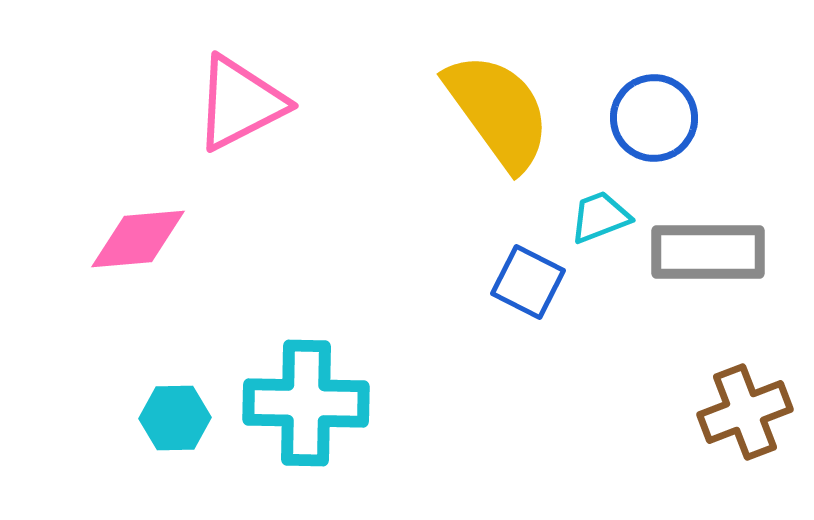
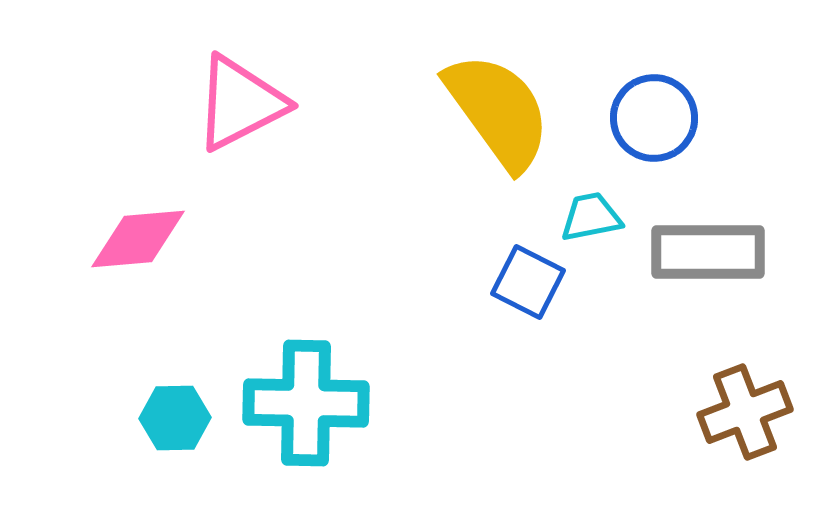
cyan trapezoid: moved 9 px left; rotated 10 degrees clockwise
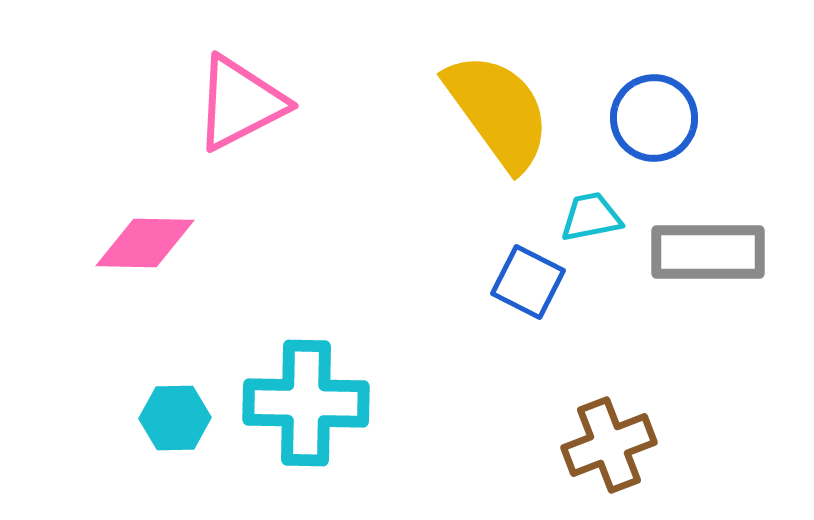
pink diamond: moved 7 px right, 4 px down; rotated 6 degrees clockwise
brown cross: moved 136 px left, 33 px down
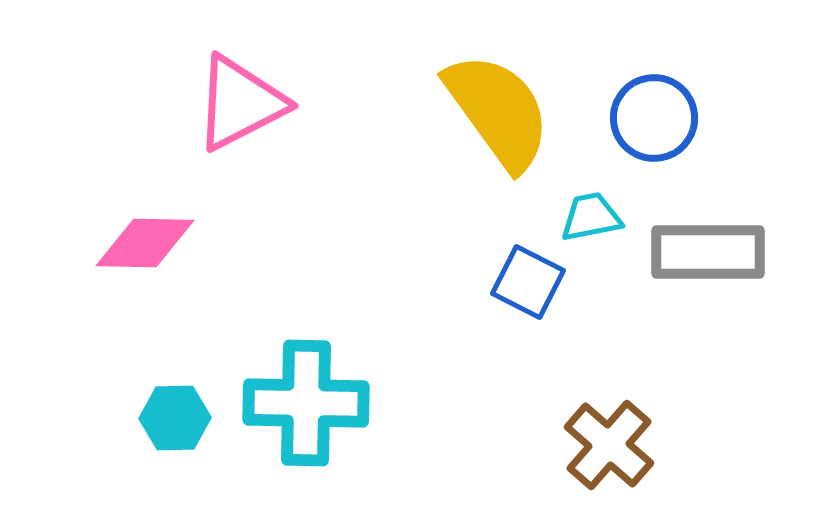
brown cross: rotated 28 degrees counterclockwise
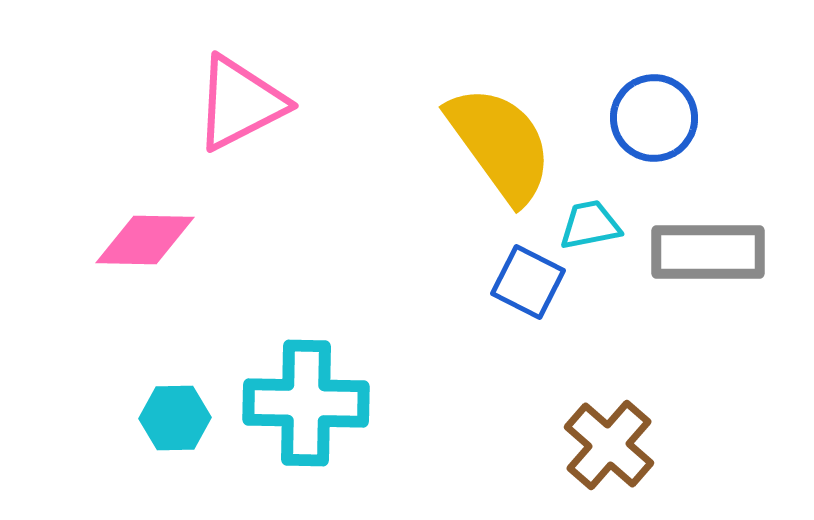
yellow semicircle: moved 2 px right, 33 px down
cyan trapezoid: moved 1 px left, 8 px down
pink diamond: moved 3 px up
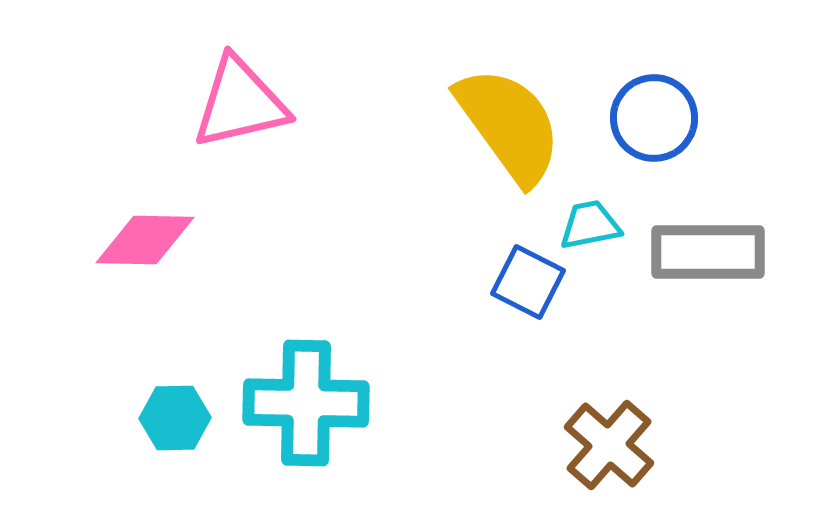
pink triangle: rotated 14 degrees clockwise
yellow semicircle: moved 9 px right, 19 px up
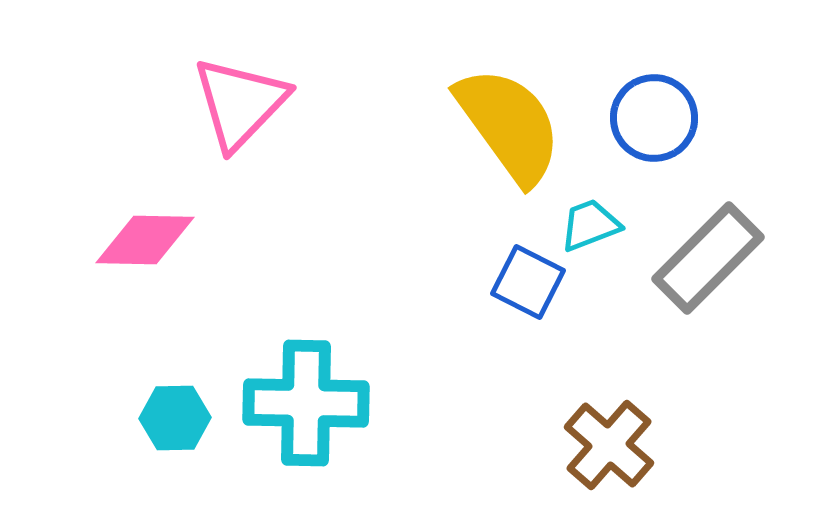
pink triangle: rotated 33 degrees counterclockwise
cyan trapezoid: rotated 10 degrees counterclockwise
gray rectangle: moved 6 px down; rotated 45 degrees counterclockwise
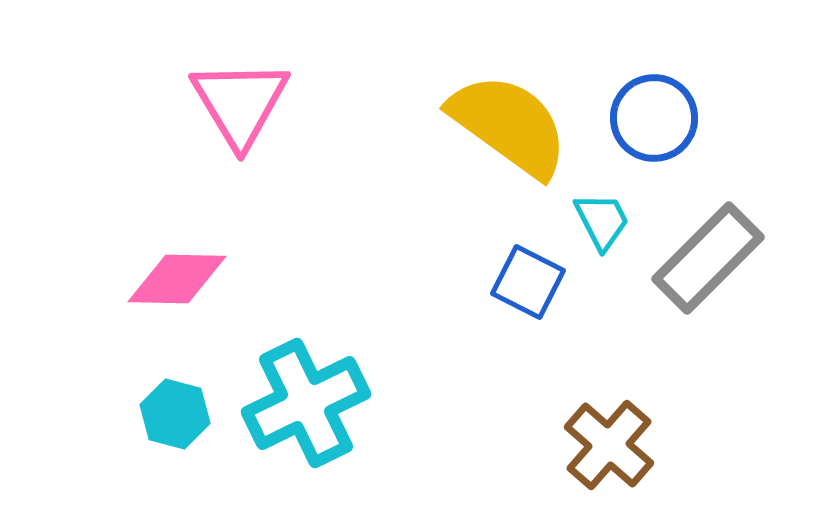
pink triangle: rotated 15 degrees counterclockwise
yellow semicircle: rotated 18 degrees counterclockwise
cyan trapezoid: moved 12 px right, 4 px up; rotated 84 degrees clockwise
pink diamond: moved 32 px right, 39 px down
cyan cross: rotated 27 degrees counterclockwise
cyan hexagon: moved 4 px up; rotated 16 degrees clockwise
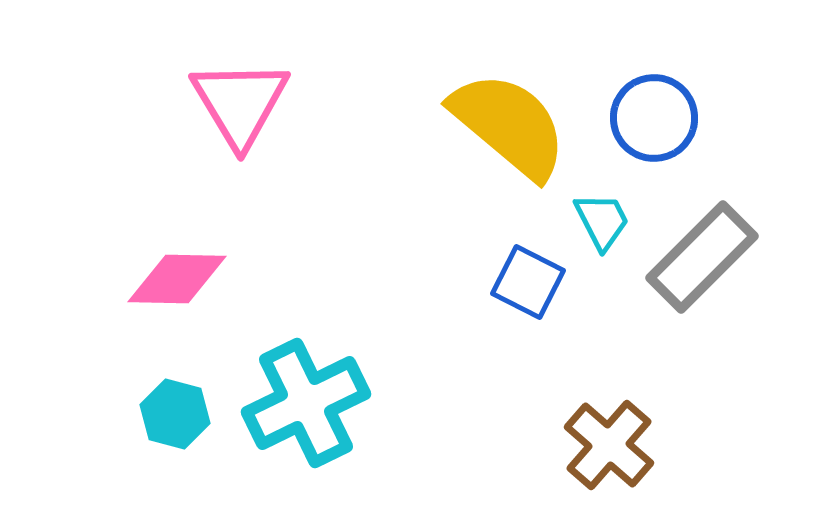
yellow semicircle: rotated 4 degrees clockwise
gray rectangle: moved 6 px left, 1 px up
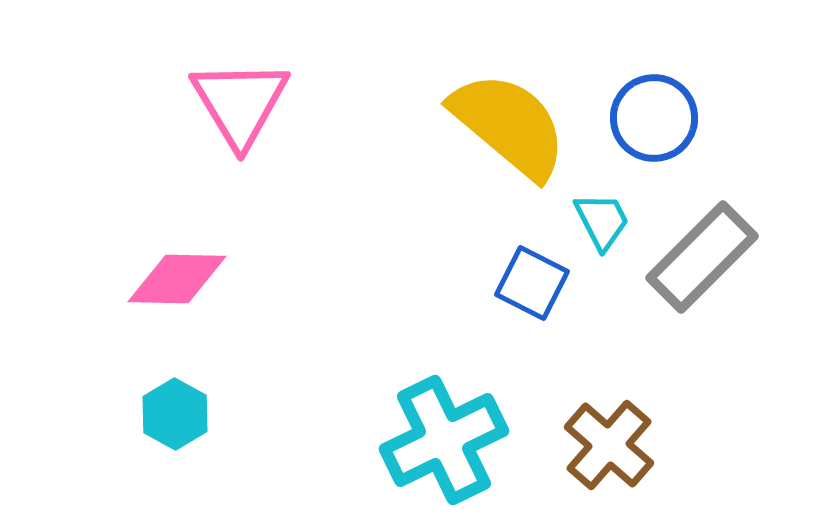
blue square: moved 4 px right, 1 px down
cyan cross: moved 138 px right, 37 px down
cyan hexagon: rotated 14 degrees clockwise
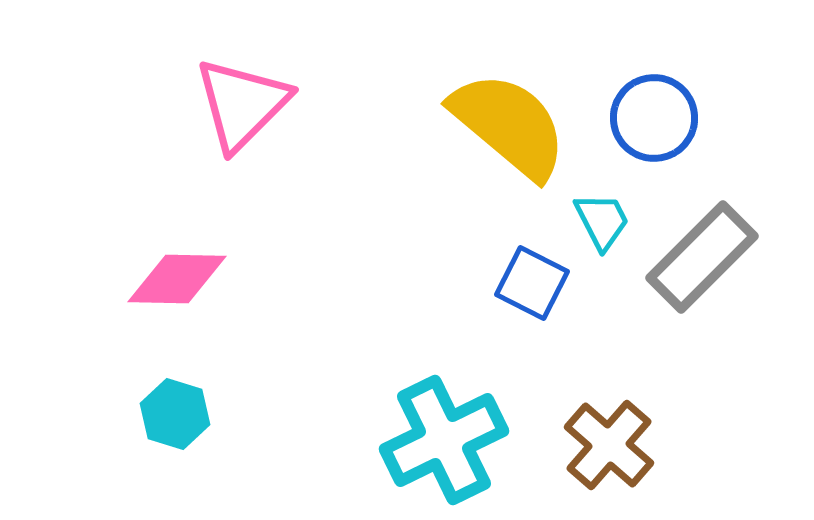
pink triangle: moved 2 px right, 1 px down; rotated 16 degrees clockwise
cyan hexagon: rotated 12 degrees counterclockwise
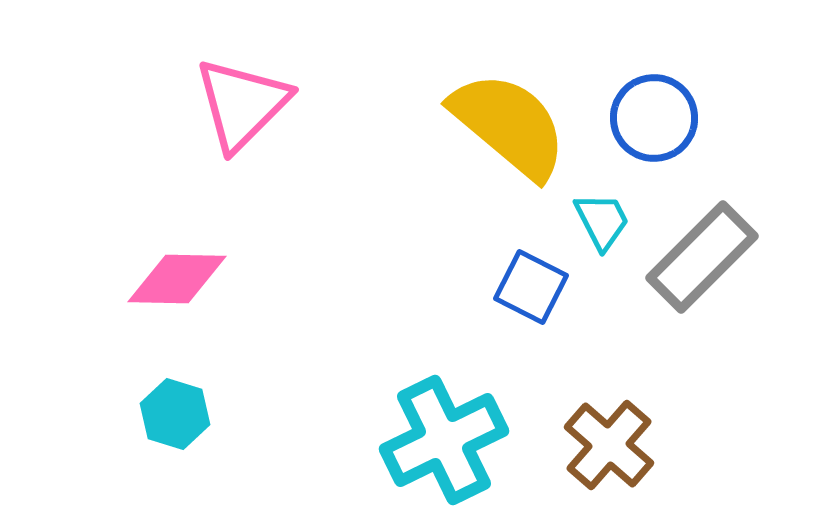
blue square: moved 1 px left, 4 px down
